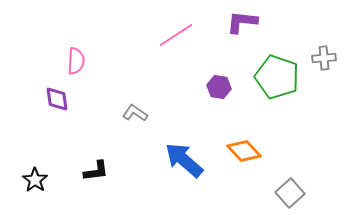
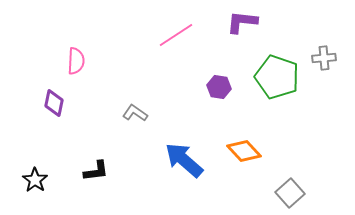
purple diamond: moved 3 px left, 4 px down; rotated 20 degrees clockwise
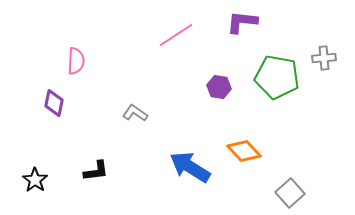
green pentagon: rotated 9 degrees counterclockwise
blue arrow: moved 6 px right, 7 px down; rotated 9 degrees counterclockwise
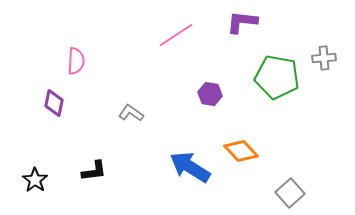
purple hexagon: moved 9 px left, 7 px down
gray L-shape: moved 4 px left
orange diamond: moved 3 px left
black L-shape: moved 2 px left
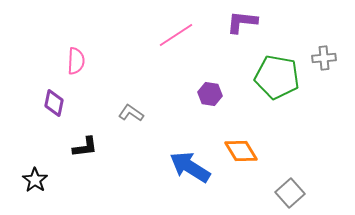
orange diamond: rotated 12 degrees clockwise
black L-shape: moved 9 px left, 24 px up
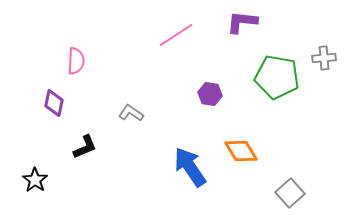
black L-shape: rotated 16 degrees counterclockwise
blue arrow: rotated 24 degrees clockwise
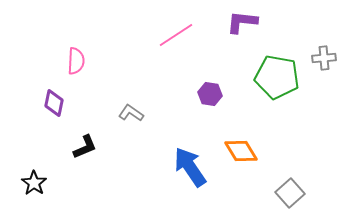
black star: moved 1 px left, 3 px down
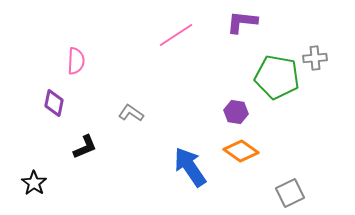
gray cross: moved 9 px left
purple hexagon: moved 26 px right, 18 px down
orange diamond: rotated 24 degrees counterclockwise
gray square: rotated 16 degrees clockwise
